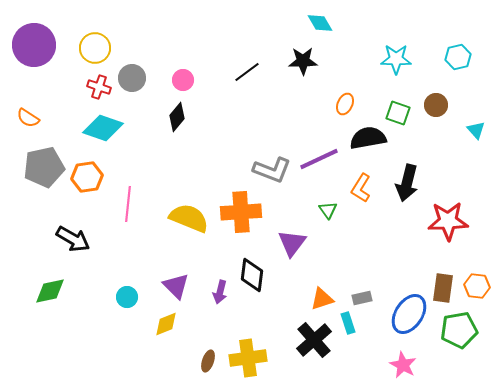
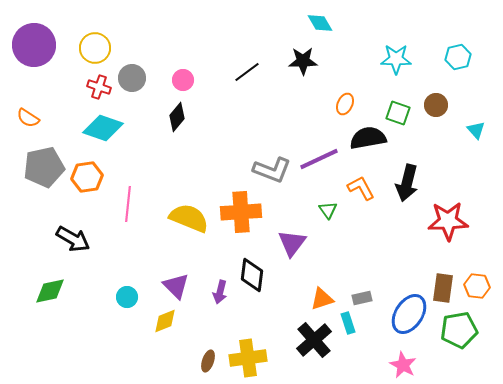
orange L-shape at (361, 188): rotated 120 degrees clockwise
yellow diamond at (166, 324): moved 1 px left, 3 px up
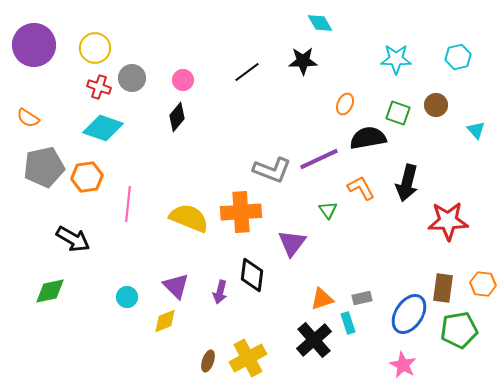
orange hexagon at (477, 286): moved 6 px right, 2 px up
yellow cross at (248, 358): rotated 21 degrees counterclockwise
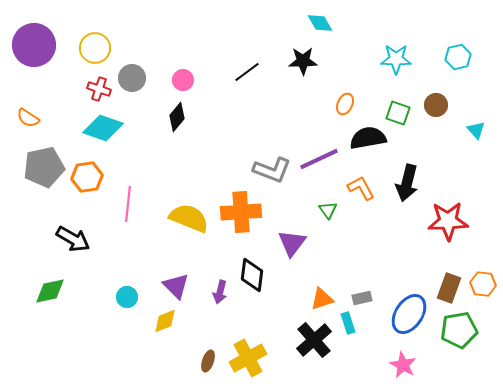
red cross at (99, 87): moved 2 px down
brown rectangle at (443, 288): moved 6 px right; rotated 12 degrees clockwise
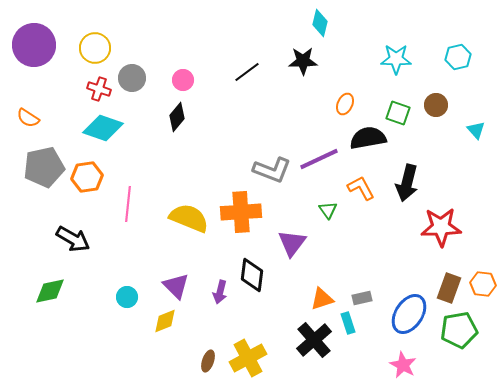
cyan diamond at (320, 23): rotated 44 degrees clockwise
red star at (448, 221): moved 7 px left, 6 px down
